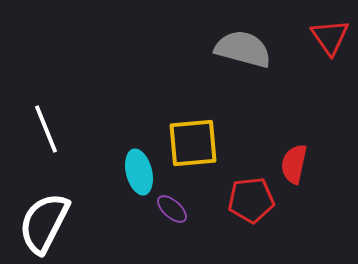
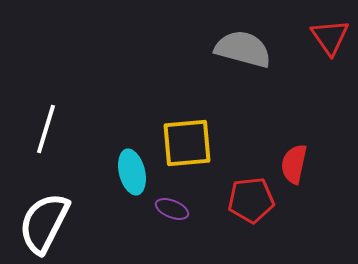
white line: rotated 39 degrees clockwise
yellow square: moved 6 px left
cyan ellipse: moved 7 px left
purple ellipse: rotated 20 degrees counterclockwise
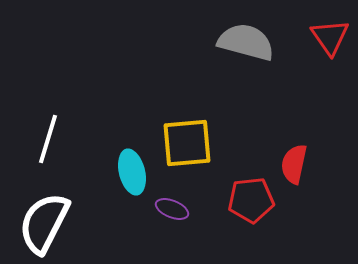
gray semicircle: moved 3 px right, 7 px up
white line: moved 2 px right, 10 px down
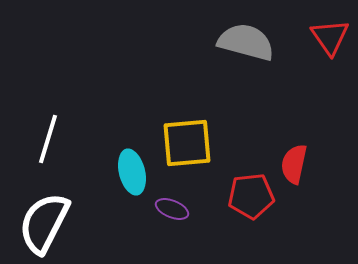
red pentagon: moved 4 px up
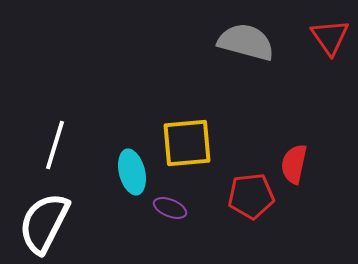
white line: moved 7 px right, 6 px down
purple ellipse: moved 2 px left, 1 px up
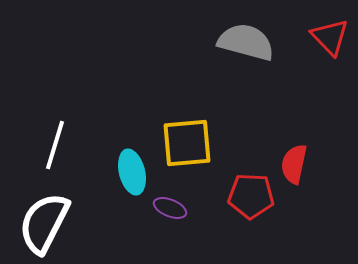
red triangle: rotated 9 degrees counterclockwise
red pentagon: rotated 9 degrees clockwise
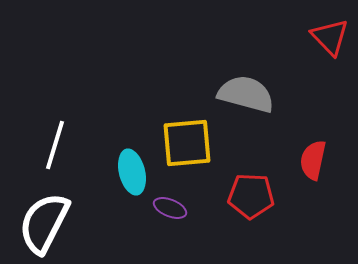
gray semicircle: moved 52 px down
red semicircle: moved 19 px right, 4 px up
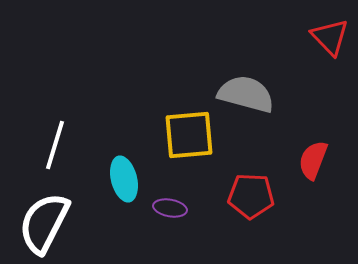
yellow square: moved 2 px right, 8 px up
red semicircle: rotated 9 degrees clockwise
cyan ellipse: moved 8 px left, 7 px down
purple ellipse: rotated 12 degrees counterclockwise
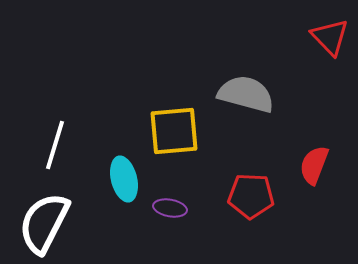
yellow square: moved 15 px left, 4 px up
red semicircle: moved 1 px right, 5 px down
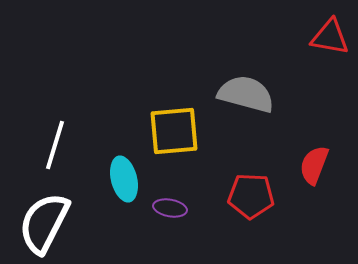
red triangle: rotated 36 degrees counterclockwise
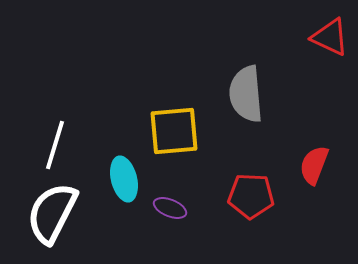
red triangle: rotated 15 degrees clockwise
gray semicircle: rotated 110 degrees counterclockwise
purple ellipse: rotated 12 degrees clockwise
white semicircle: moved 8 px right, 10 px up
